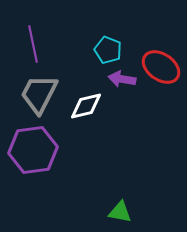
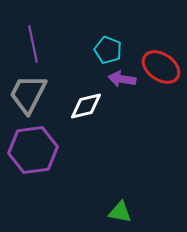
gray trapezoid: moved 11 px left
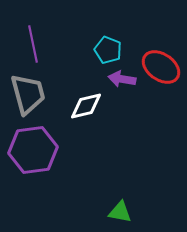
gray trapezoid: rotated 138 degrees clockwise
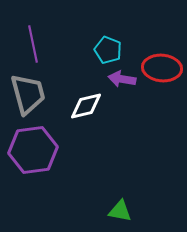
red ellipse: moved 1 px right, 1 px down; rotated 30 degrees counterclockwise
green triangle: moved 1 px up
